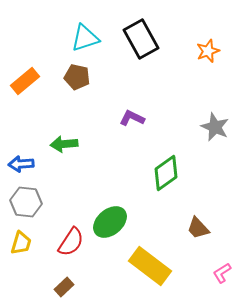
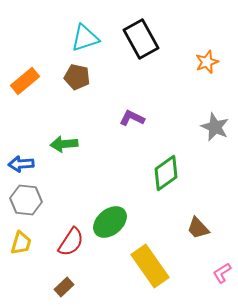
orange star: moved 1 px left, 11 px down
gray hexagon: moved 2 px up
yellow rectangle: rotated 18 degrees clockwise
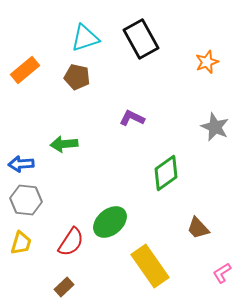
orange rectangle: moved 11 px up
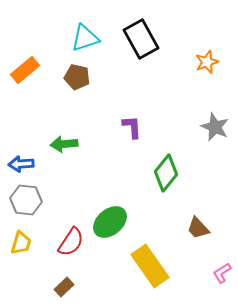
purple L-shape: moved 9 px down; rotated 60 degrees clockwise
green diamond: rotated 15 degrees counterclockwise
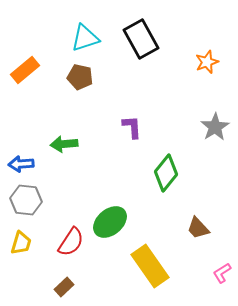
brown pentagon: moved 3 px right
gray star: rotated 16 degrees clockwise
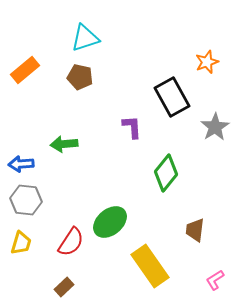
black rectangle: moved 31 px right, 58 px down
brown trapezoid: moved 3 px left, 2 px down; rotated 50 degrees clockwise
pink L-shape: moved 7 px left, 7 px down
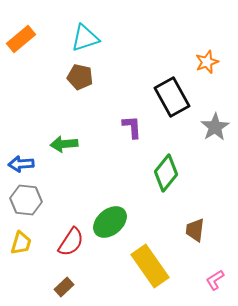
orange rectangle: moved 4 px left, 31 px up
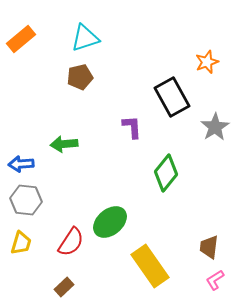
brown pentagon: rotated 25 degrees counterclockwise
brown trapezoid: moved 14 px right, 17 px down
